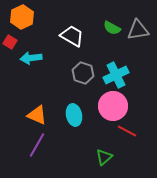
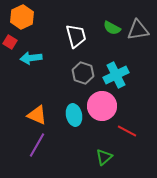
white trapezoid: moved 4 px right; rotated 45 degrees clockwise
pink circle: moved 11 px left
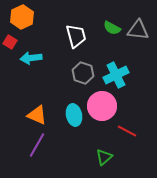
gray triangle: rotated 15 degrees clockwise
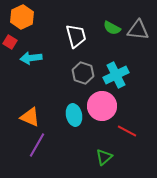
orange triangle: moved 7 px left, 2 px down
